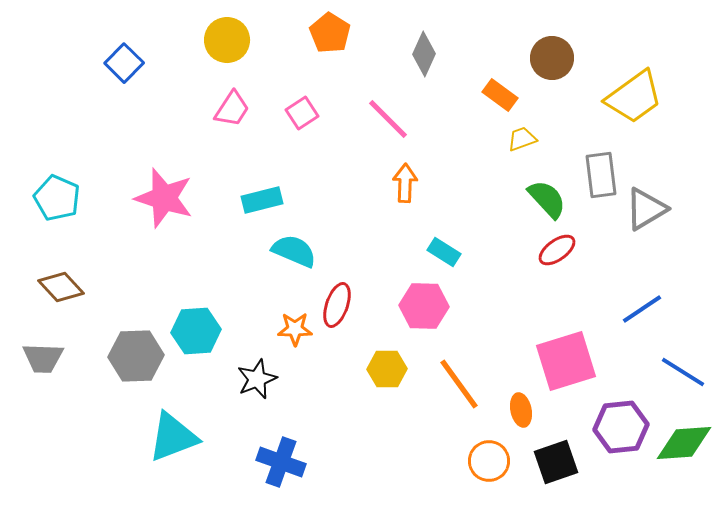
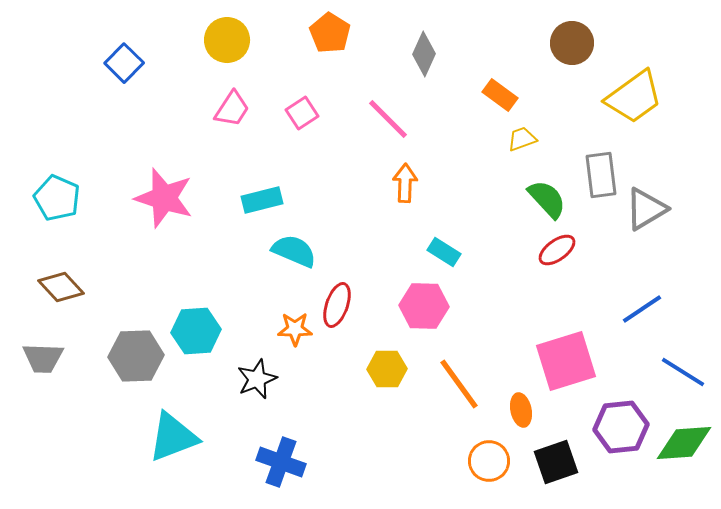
brown circle at (552, 58): moved 20 px right, 15 px up
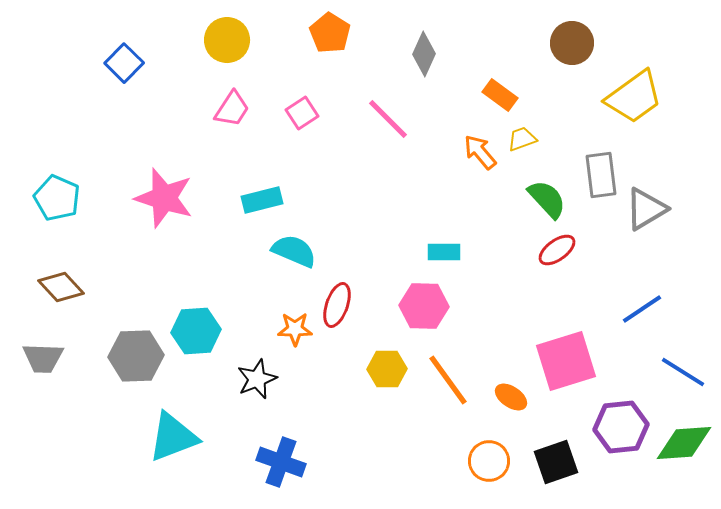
orange arrow at (405, 183): moved 75 px right, 31 px up; rotated 42 degrees counterclockwise
cyan rectangle at (444, 252): rotated 32 degrees counterclockwise
orange line at (459, 384): moved 11 px left, 4 px up
orange ellipse at (521, 410): moved 10 px left, 13 px up; rotated 44 degrees counterclockwise
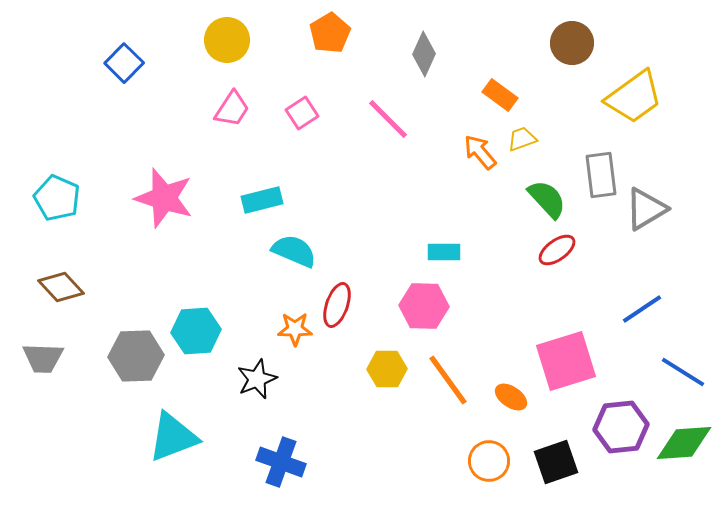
orange pentagon at (330, 33): rotated 9 degrees clockwise
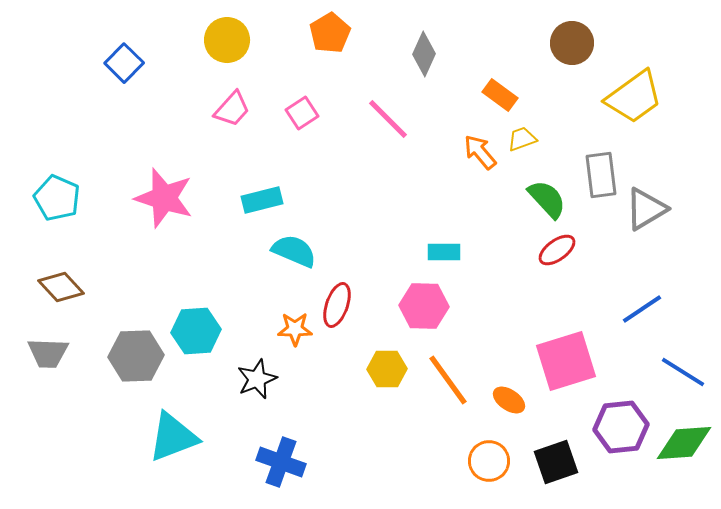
pink trapezoid at (232, 109): rotated 9 degrees clockwise
gray trapezoid at (43, 358): moved 5 px right, 5 px up
orange ellipse at (511, 397): moved 2 px left, 3 px down
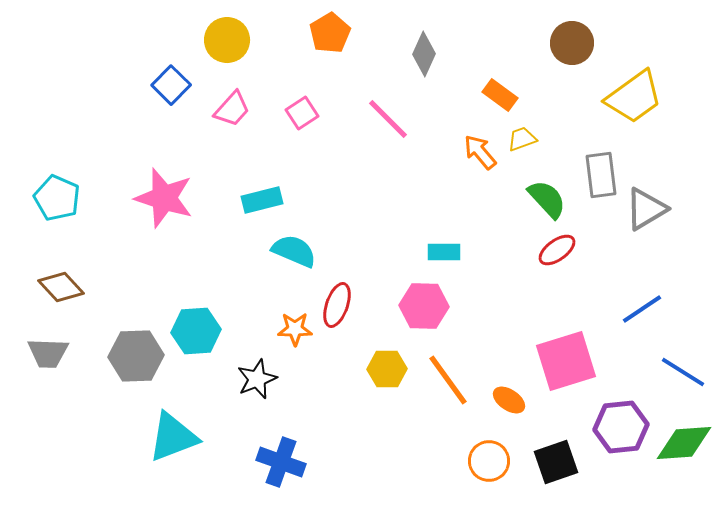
blue square at (124, 63): moved 47 px right, 22 px down
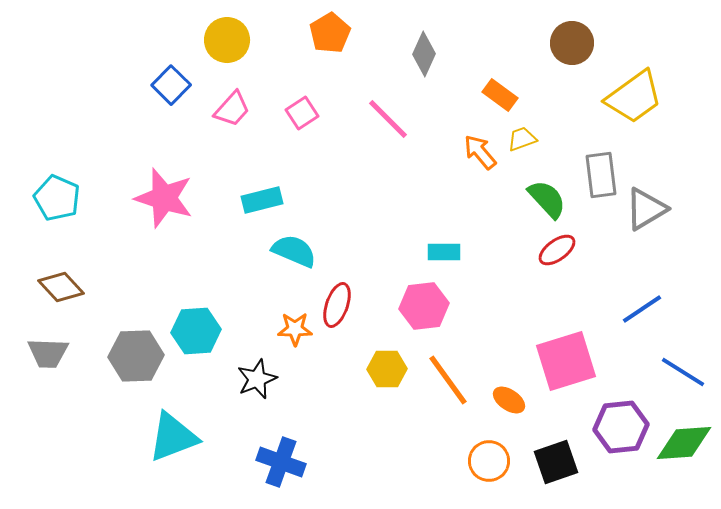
pink hexagon at (424, 306): rotated 9 degrees counterclockwise
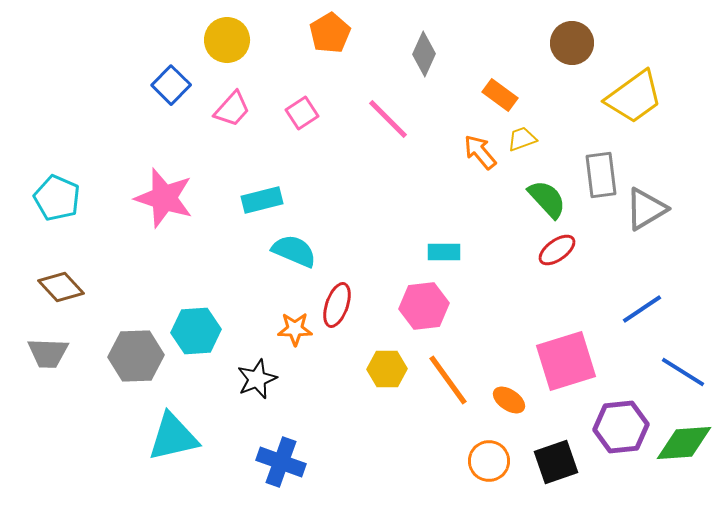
cyan triangle at (173, 437): rotated 8 degrees clockwise
